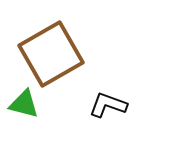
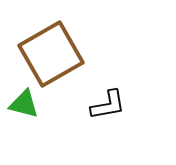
black L-shape: rotated 150 degrees clockwise
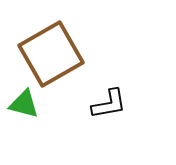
black L-shape: moved 1 px right, 1 px up
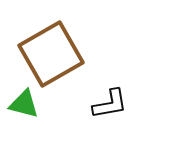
black L-shape: moved 1 px right
